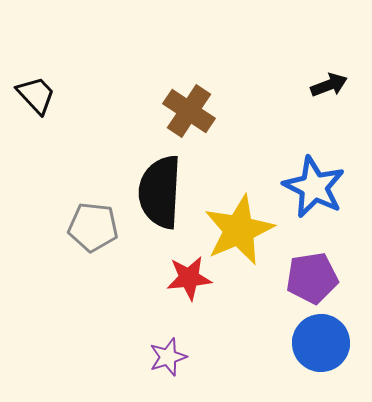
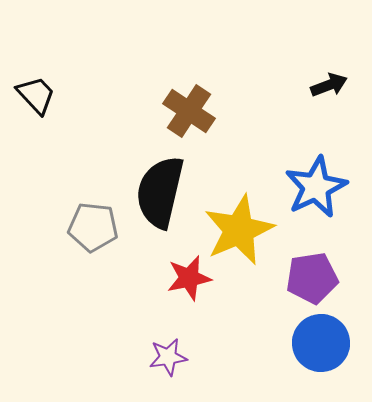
blue star: moved 2 px right; rotated 20 degrees clockwise
black semicircle: rotated 10 degrees clockwise
red star: rotated 6 degrees counterclockwise
purple star: rotated 9 degrees clockwise
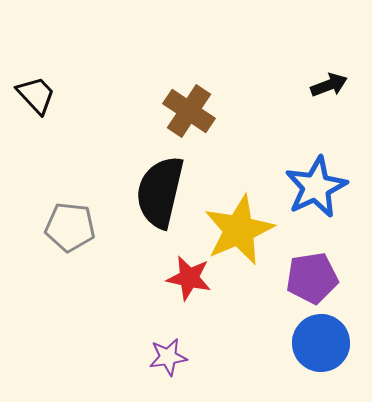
gray pentagon: moved 23 px left
red star: rotated 24 degrees clockwise
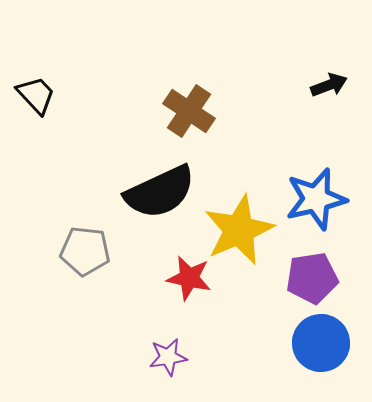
blue star: moved 12 px down; rotated 12 degrees clockwise
black semicircle: rotated 128 degrees counterclockwise
gray pentagon: moved 15 px right, 24 px down
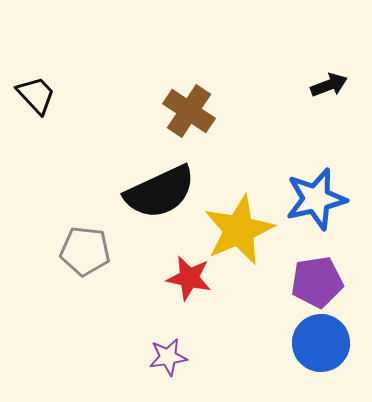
purple pentagon: moved 5 px right, 4 px down
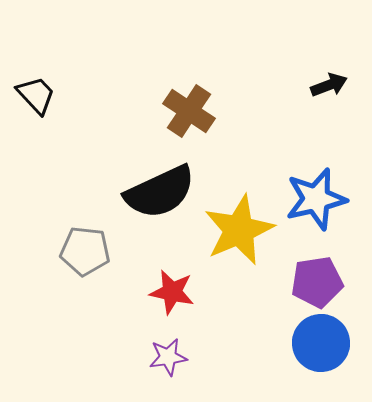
red star: moved 17 px left, 14 px down
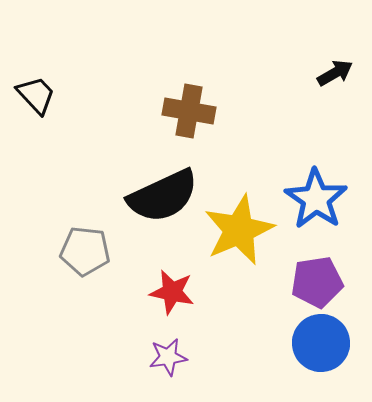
black arrow: moved 6 px right, 12 px up; rotated 9 degrees counterclockwise
brown cross: rotated 24 degrees counterclockwise
black semicircle: moved 3 px right, 4 px down
blue star: rotated 24 degrees counterclockwise
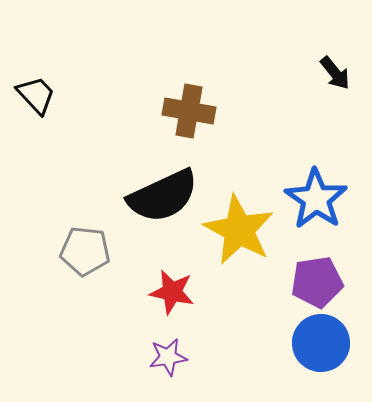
black arrow: rotated 81 degrees clockwise
yellow star: rotated 20 degrees counterclockwise
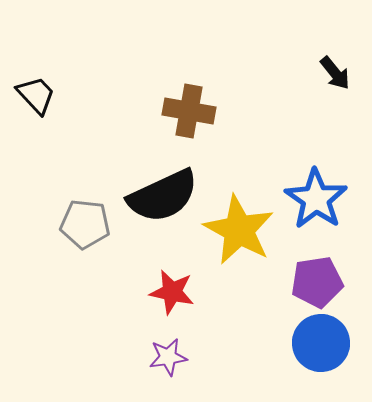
gray pentagon: moved 27 px up
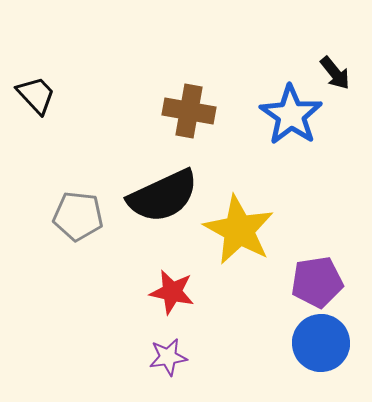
blue star: moved 25 px left, 84 px up
gray pentagon: moved 7 px left, 8 px up
